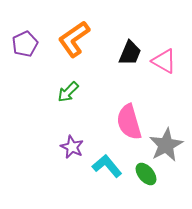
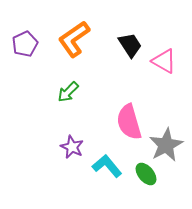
black trapezoid: moved 8 px up; rotated 56 degrees counterclockwise
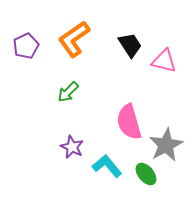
purple pentagon: moved 1 px right, 2 px down
pink triangle: rotated 16 degrees counterclockwise
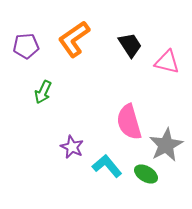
purple pentagon: rotated 20 degrees clockwise
pink triangle: moved 3 px right, 1 px down
green arrow: moved 25 px left; rotated 20 degrees counterclockwise
green ellipse: rotated 20 degrees counterclockwise
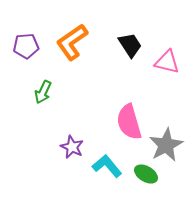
orange L-shape: moved 2 px left, 3 px down
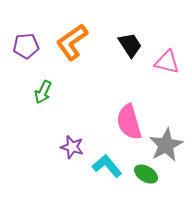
purple star: rotated 10 degrees counterclockwise
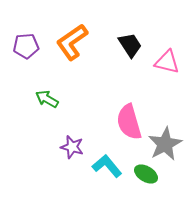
green arrow: moved 4 px right, 7 px down; rotated 95 degrees clockwise
gray star: moved 1 px left, 1 px up
